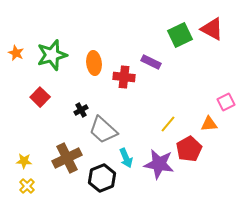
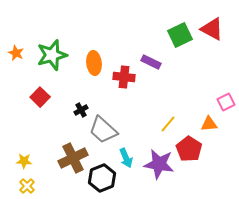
red pentagon: rotated 10 degrees counterclockwise
brown cross: moved 6 px right
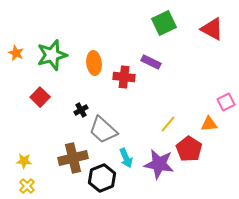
green square: moved 16 px left, 12 px up
brown cross: rotated 12 degrees clockwise
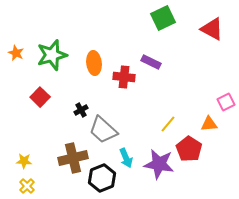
green square: moved 1 px left, 5 px up
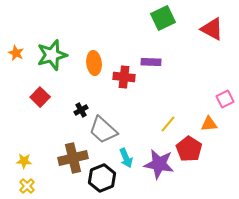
purple rectangle: rotated 24 degrees counterclockwise
pink square: moved 1 px left, 3 px up
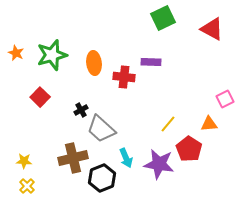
gray trapezoid: moved 2 px left, 1 px up
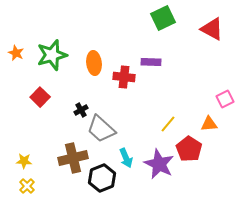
purple star: rotated 16 degrees clockwise
